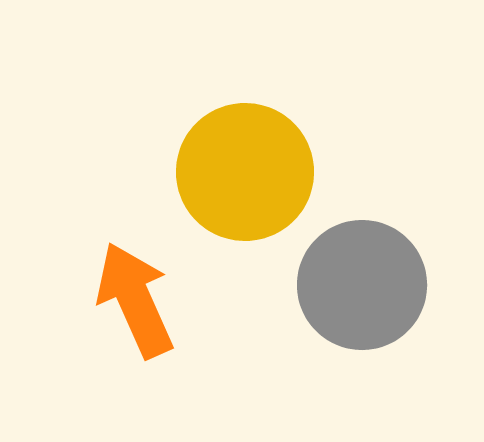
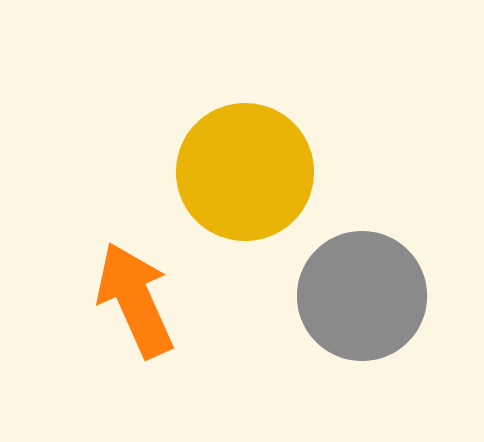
gray circle: moved 11 px down
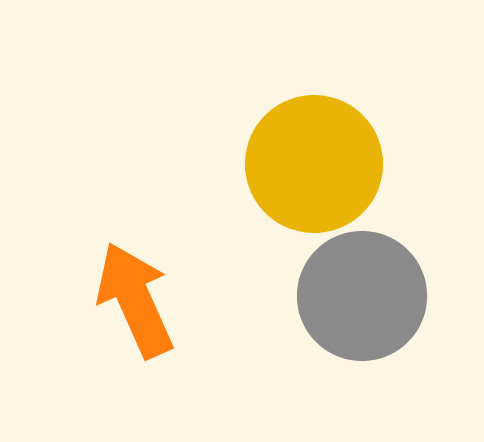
yellow circle: moved 69 px right, 8 px up
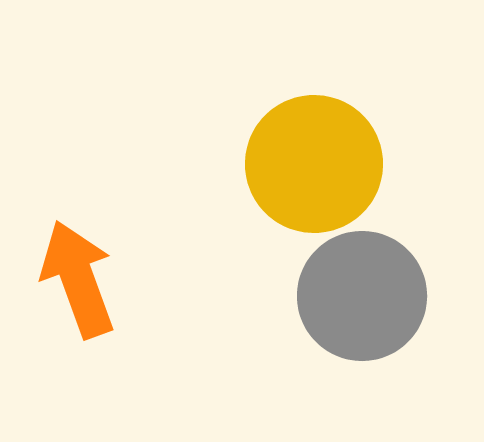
orange arrow: moved 57 px left, 21 px up; rotated 4 degrees clockwise
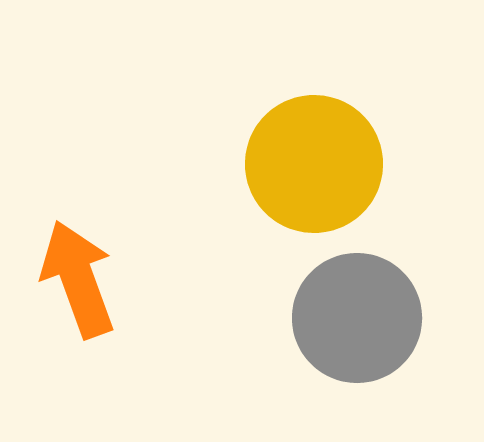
gray circle: moved 5 px left, 22 px down
